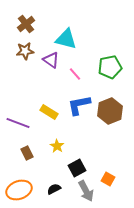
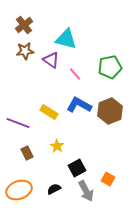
brown cross: moved 2 px left, 1 px down
blue L-shape: rotated 40 degrees clockwise
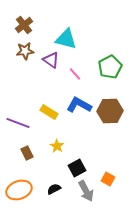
green pentagon: rotated 15 degrees counterclockwise
brown hexagon: rotated 20 degrees clockwise
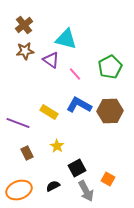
black semicircle: moved 1 px left, 3 px up
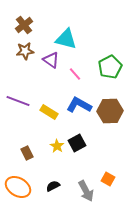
purple line: moved 22 px up
black square: moved 25 px up
orange ellipse: moved 1 px left, 3 px up; rotated 50 degrees clockwise
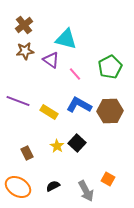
black square: rotated 18 degrees counterclockwise
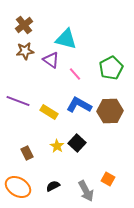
green pentagon: moved 1 px right, 1 px down
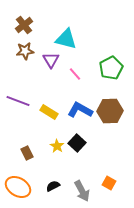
purple triangle: rotated 24 degrees clockwise
blue L-shape: moved 1 px right, 5 px down
orange square: moved 1 px right, 4 px down
gray arrow: moved 4 px left
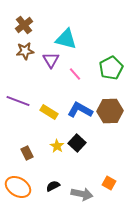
gray arrow: moved 3 px down; rotated 50 degrees counterclockwise
